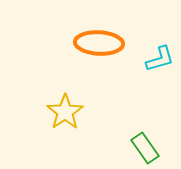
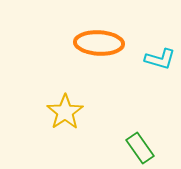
cyan L-shape: rotated 32 degrees clockwise
green rectangle: moved 5 px left
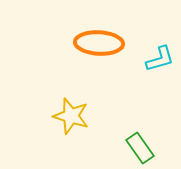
cyan L-shape: rotated 32 degrees counterclockwise
yellow star: moved 6 px right, 4 px down; rotated 21 degrees counterclockwise
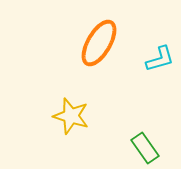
orange ellipse: rotated 63 degrees counterclockwise
green rectangle: moved 5 px right
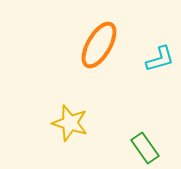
orange ellipse: moved 2 px down
yellow star: moved 1 px left, 7 px down
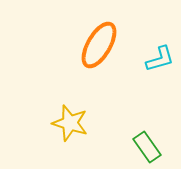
green rectangle: moved 2 px right, 1 px up
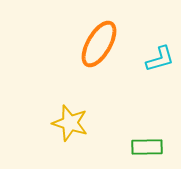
orange ellipse: moved 1 px up
green rectangle: rotated 56 degrees counterclockwise
